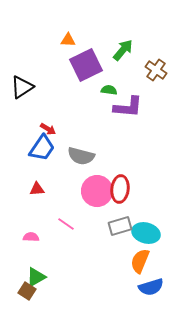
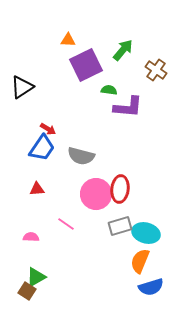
pink circle: moved 1 px left, 3 px down
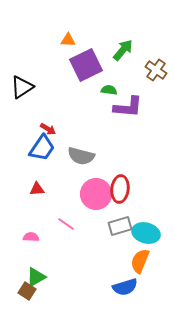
blue semicircle: moved 26 px left
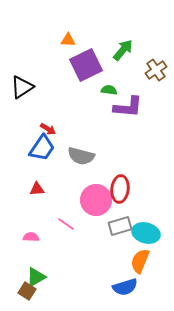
brown cross: rotated 20 degrees clockwise
pink circle: moved 6 px down
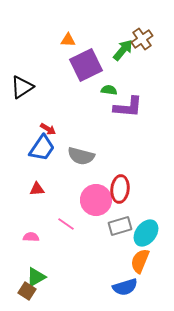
brown cross: moved 14 px left, 31 px up
cyan ellipse: rotated 68 degrees counterclockwise
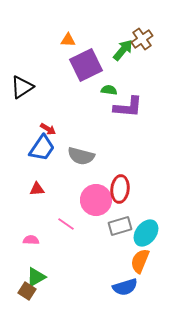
pink semicircle: moved 3 px down
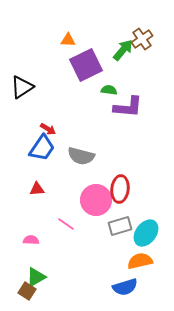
orange semicircle: rotated 55 degrees clockwise
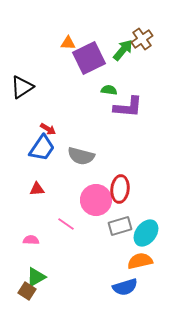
orange triangle: moved 3 px down
purple square: moved 3 px right, 7 px up
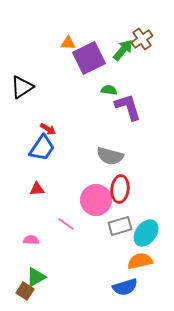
purple L-shape: rotated 112 degrees counterclockwise
gray semicircle: moved 29 px right
brown square: moved 2 px left
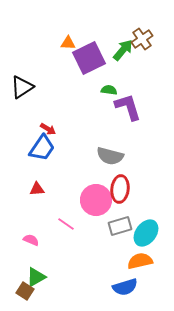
pink semicircle: rotated 21 degrees clockwise
